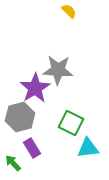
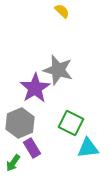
yellow semicircle: moved 7 px left
gray star: rotated 12 degrees clockwise
gray hexagon: moved 6 px down; rotated 8 degrees counterclockwise
green arrow: rotated 102 degrees counterclockwise
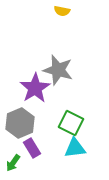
yellow semicircle: rotated 147 degrees clockwise
cyan triangle: moved 13 px left
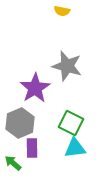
gray star: moved 9 px right, 4 px up
purple rectangle: rotated 30 degrees clockwise
green arrow: rotated 96 degrees clockwise
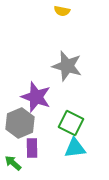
purple star: moved 1 px right, 9 px down; rotated 20 degrees counterclockwise
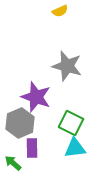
yellow semicircle: moved 2 px left; rotated 35 degrees counterclockwise
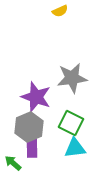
gray star: moved 5 px right, 12 px down; rotated 24 degrees counterclockwise
gray hexagon: moved 9 px right, 4 px down
